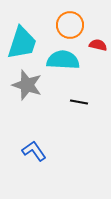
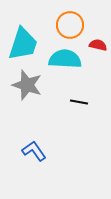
cyan trapezoid: moved 1 px right, 1 px down
cyan semicircle: moved 2 px right, 1 px up
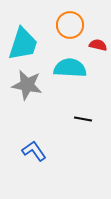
cyan semicircle: moved 5 px right, 9 px down
gray star: rotated 8 degrees counterclockwise
black line: moved 4 px right, 17 px down
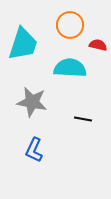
gray star: moved 5 px right, 17 px down
blue L-shape: moved 1 px up; rotated 120 degrees counterclockwise
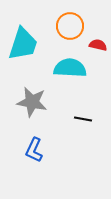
orange circle: moved 1 px down
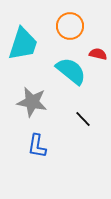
red semicircle: moved 9 px down
cyan semicircle: moved 1 px right, 3 px down; rotated 36 degrees clockwise
black line: rotated 36 degrees clockwise
blue L-shape: moved 3 px right, 4 px up; rotated 15 degrees counterclockwise
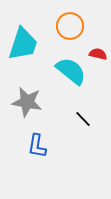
gray star: moved 5 px left
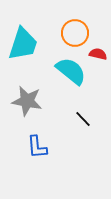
orange circle: moved 5 px right, 7 px down
gray star: moved 1 px up
blue L-shape: moved 1 px down; rotated 15 degrees counterclockwise
